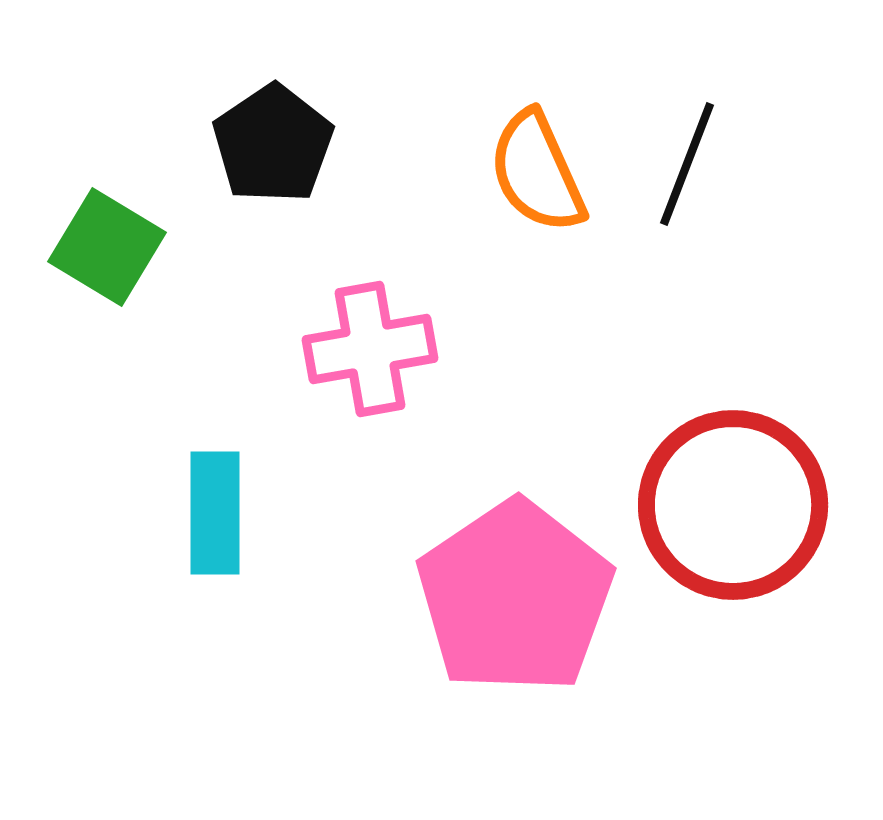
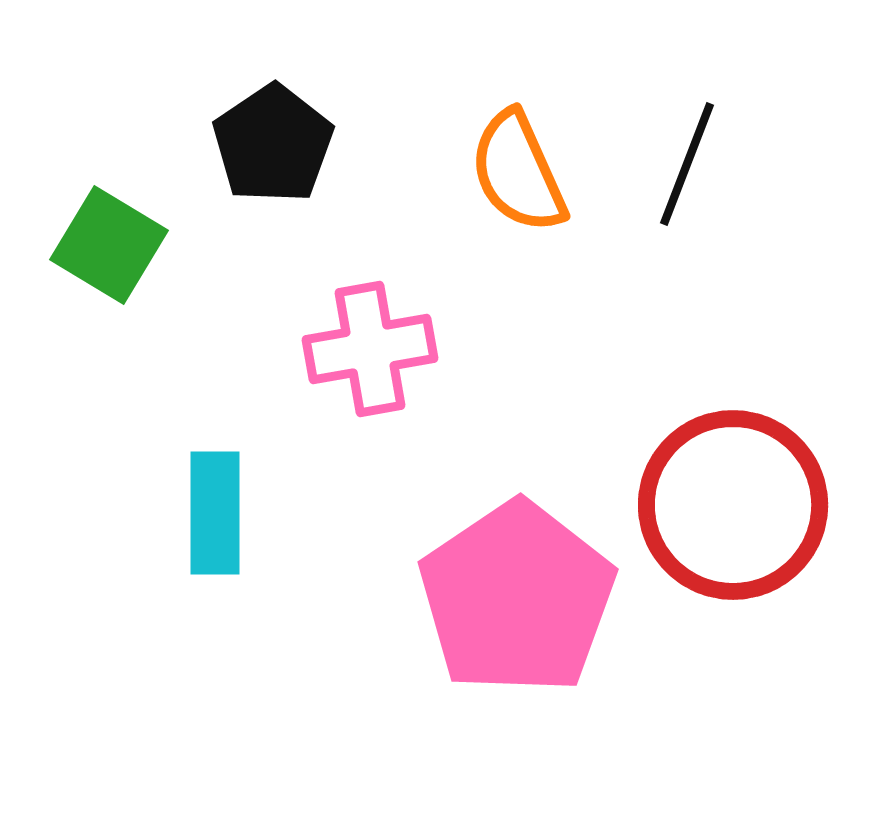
orange semicircle: moved 19 px left
green square: moved 2 px right, 2 px up
pink pentagon: moved 2 px right, 1 px down
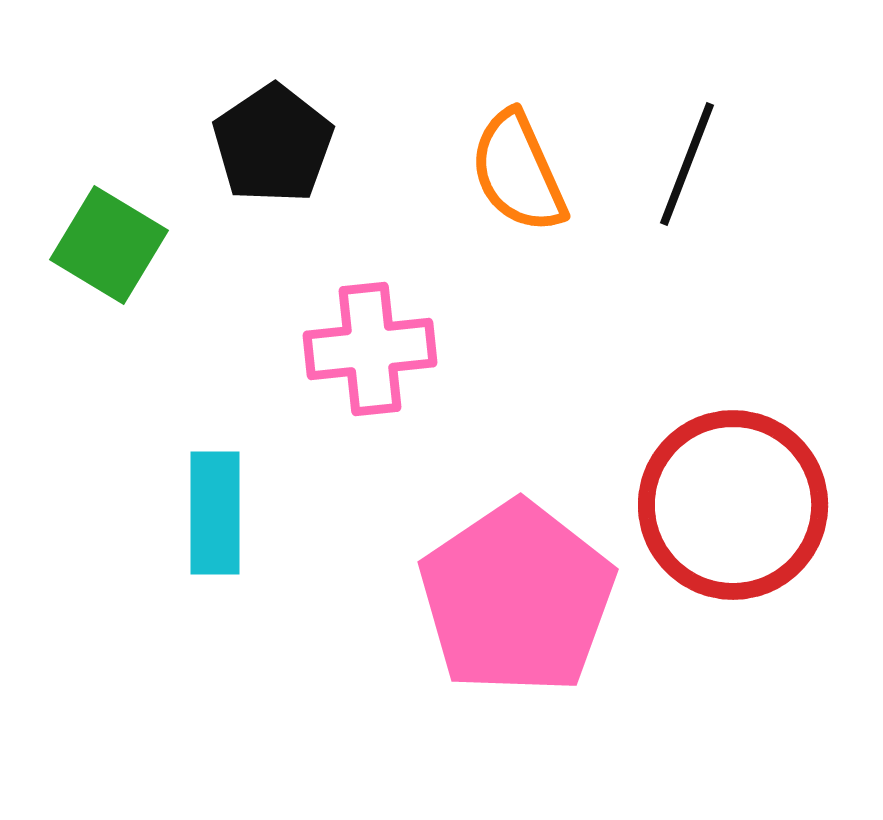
pink cross: rotated 4 degrees clockwise
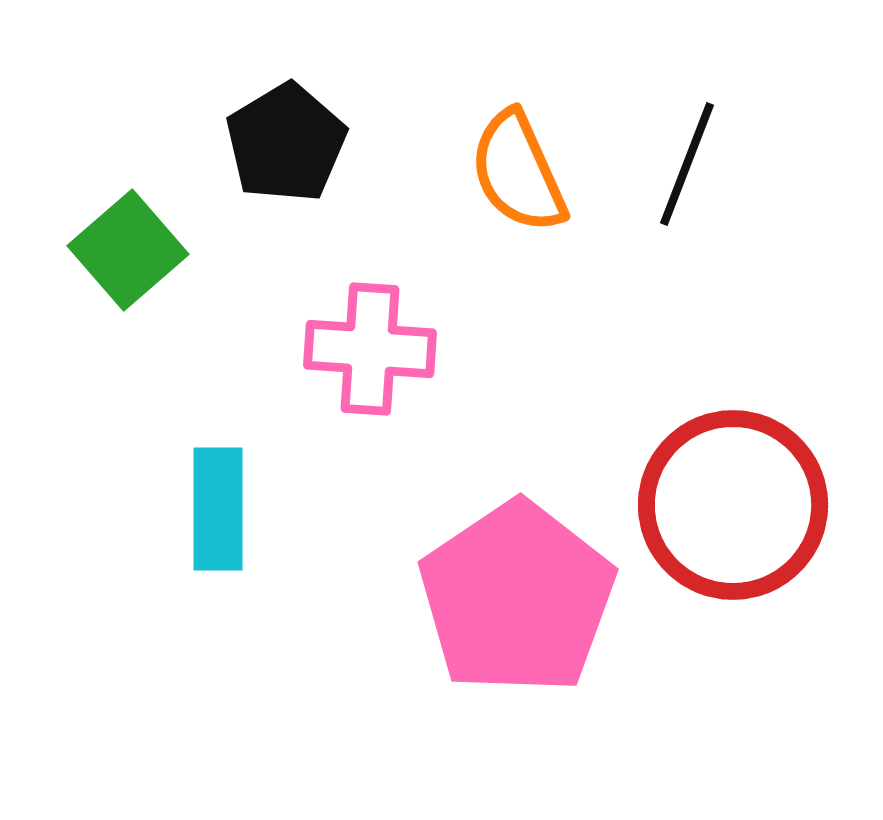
black pentagon: moved 13 px right, 1 px up; rotated 3 degrees clockwise
green square: moved 19 px right, 5 px down; rotated 18 degrees clockwise
pink cross: rotated 10 degrees clockwise
cyan rectangle: moved 3 px right, 4 px up
